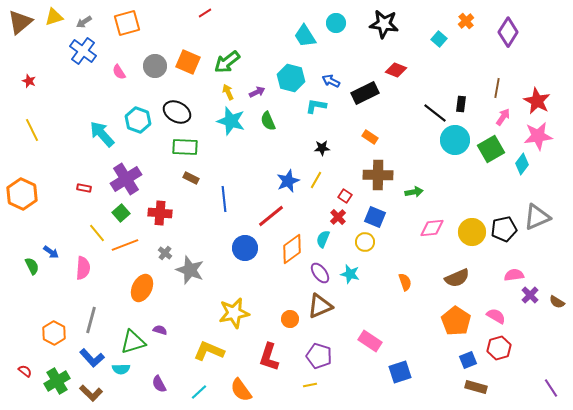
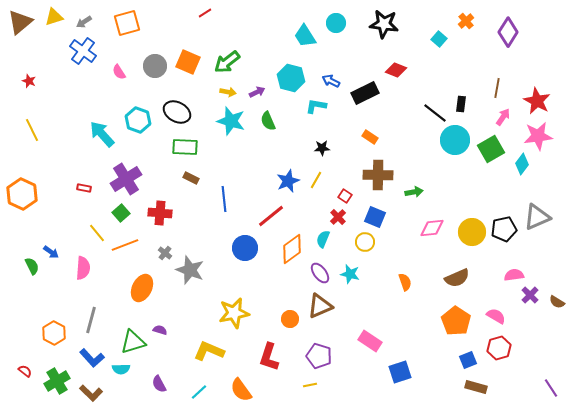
yellow arrow at (228, 92): rotated 126 degrees clockwise
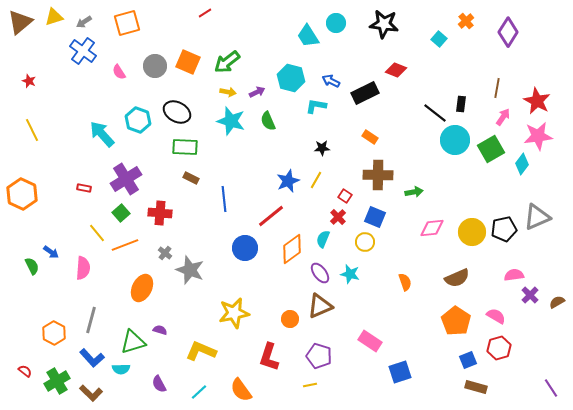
cyan trapezoid at (305, 36): moved 3 px right
brown semicircle at (557, 302): rotated 119 degrees clockwise
yellow L-shape at (209, 351): moved 8 px left
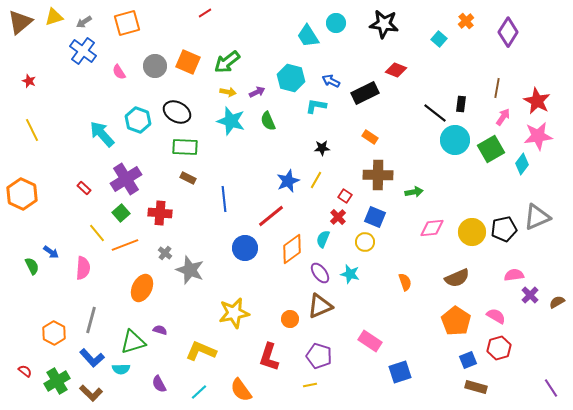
brown rectangle at (191, 178): moved 3 px left
red rectangle at (84, 188): rotated 32 degrees clockwise
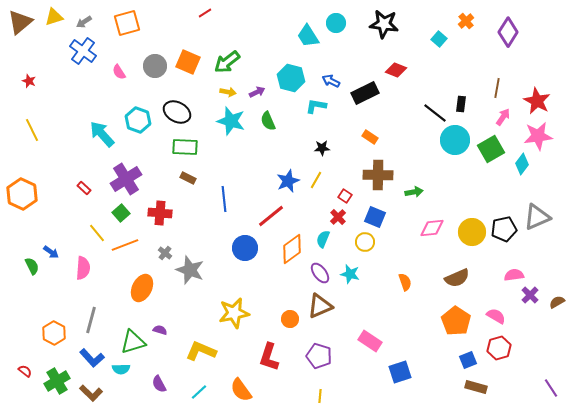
yellow line at (310, 385): moved 10 px right, 11 px down; rotated 72 degrees counterclockwise
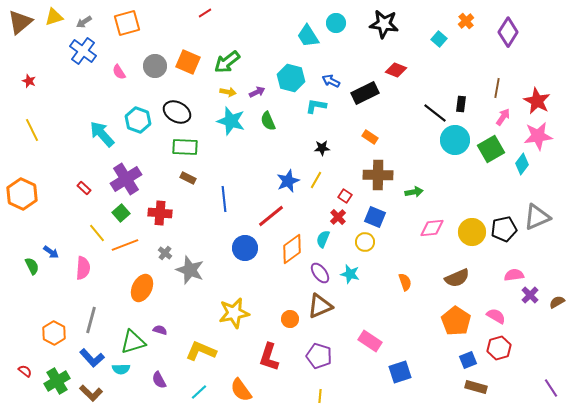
purple semicircle at (159, 384): moved 4 px up
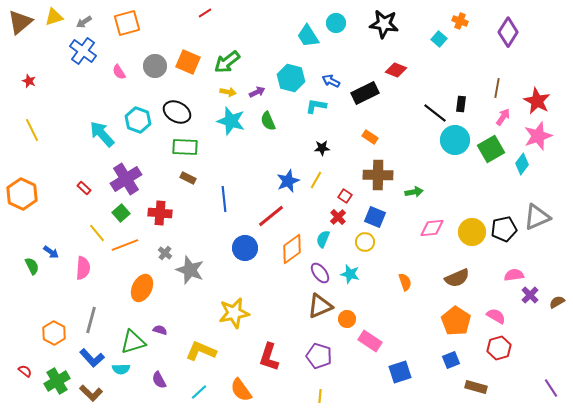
orange cross at (466, 21): moved 6 px left; rotated 28 degrees counterclockwise
pink star at (538, 136): rotated 12 degrees counterclockwise
orange circle at (290, 319): moved 57 px right
blue square at (468, 360): moved 17 px left
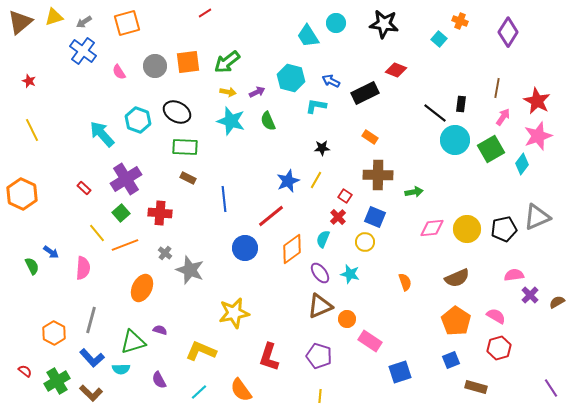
orange square at (188, 62): rotated 30 degrees counterclockwise
yellow circle at (472, 232): moved 5 px left, 3 px up
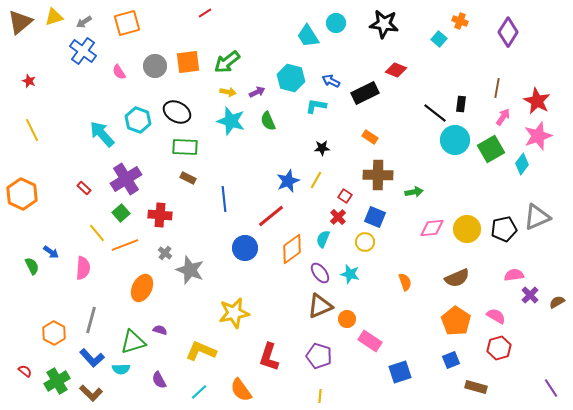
red cross at (160, 213): moved 2 px down
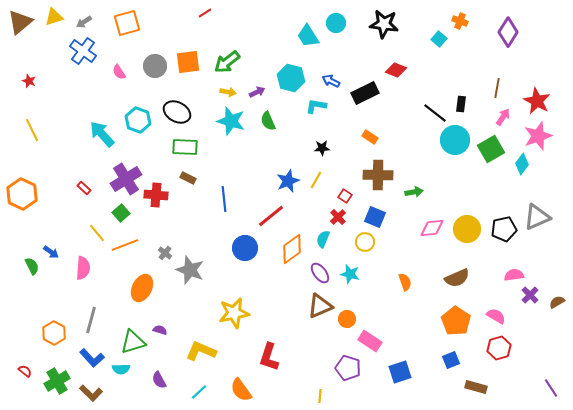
red cross at (160, 215): moved 4 px left, 20 px up
purple pentagon at (319, 356): moved 29 px right, 12 px down
